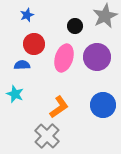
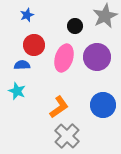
red circle: moved 1 px down
cyan star: moved 2 px right, 3 px up
gray cross: moved 20 px right
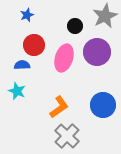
purple circle: moved 5 px up
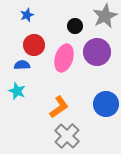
blue circle: moved 3 px right, 1 px up
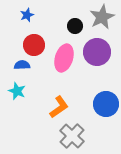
gray star: moved 3 px left, 1 px down
gray cross: moved 5 px right
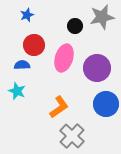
gray star: rotated 15 degrees clockwise
purple circle: moved 16 px down
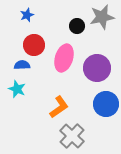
black circle: moved 2 px right
cyan star: moved 2 px up
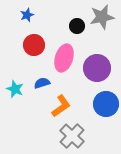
blue semicircle: moved 20 px right, 18 px down; rotated 14 degrees counterclockwise
cyan star: moved 2 px left
orange L-shape: moved 2 px right, 1 px up
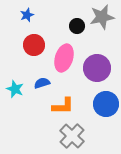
orange L-shape: moved 2 px right; rotated 35 degrees clockwise
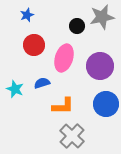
purple circle: moved 3 px right, 2 px up
